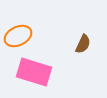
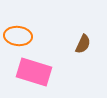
orange ellipse: rotated 32 degrees clockwise
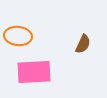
pink rectangle: rotated 20 degrees counterclockwise
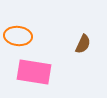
pink rectangle: rotated 12 degrees clockwise
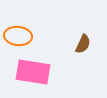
pink rectangle: moved 1 px left
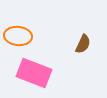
pink rectangle: moved 1 px right, 1 px down; rotated 12 degrees clockwise
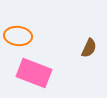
brown semicircle: moved 6 px right, 4 px down
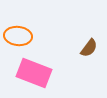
brown semicircle: rotated 12 degrees clockwise
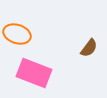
orange ellipse: moved 1 px left, 2 px up; rotated 12 degrees clockwise
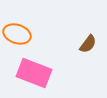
brown semicircle: moved 1 px left, 4 px up
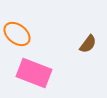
orange ellipse: rotated 20 degrees clockwise
